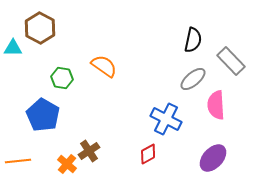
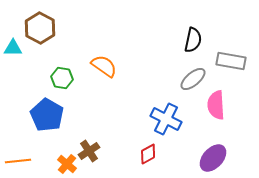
gray rectangle: rotated 36 degrees counterclockwise
blue pentagon: moved 4 px right
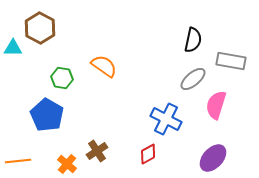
pink semicircle: rotated 20 degrees clockwise
brown cross: moved 8 px right
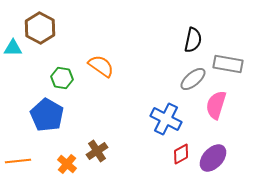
gray rectangle: moved 3 px left, 3 px down
orange semicircle: moved 3 px left
red diamond: moved 33 px right
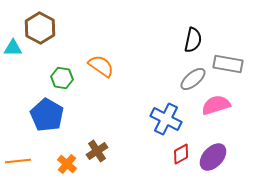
pink semicircle: rotated 56 degrees clockwise
purple ellipse: moved 1 px up
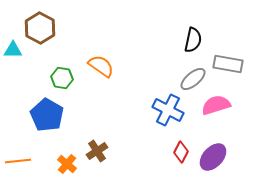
cyan triangle: moved 2 px down
blue cross: moved 2 px right, 9 px up
red diamond: moved 2 px up; rotated 35 degrees counterclockwise
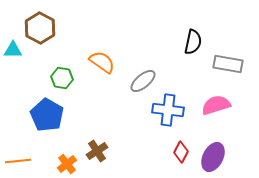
black semicircle: moved 2 px down
orange semicircle: moved 1 px right, 4 px up
gray ellipse: moved 50 px left, 2 px down
blue cross: rotated 20 degrees counterclockwise
purple ellipse: rotated 16 degrees counterclockwise
orange cross: rotated 12 degrees clockwise
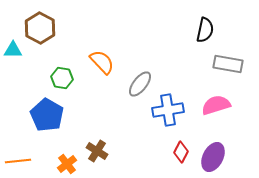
black semicircle: moved 12 px right, 12 px up
orange semicircle: rotated 12 degrees clockwise
gray ellipse: moved 3 px left, 3 px down; rotated 12 degrees counterclockwise
blue cross: rotated 16 degrees counterclockwise
brown cross: rotated 25 degrees counterclockwise
